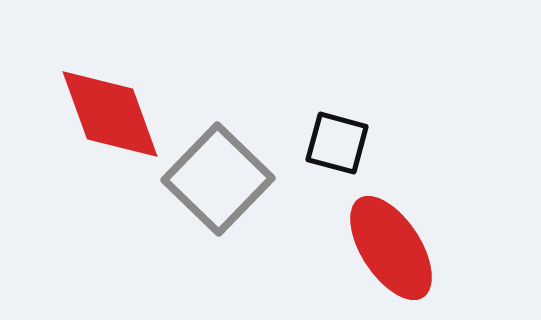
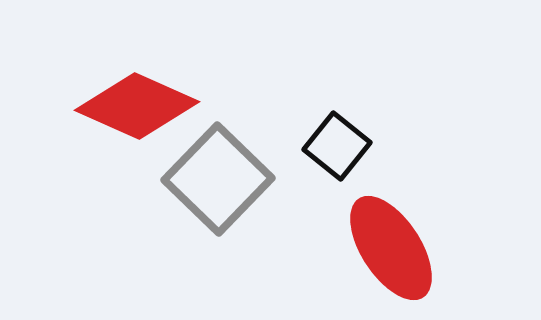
red diamond: moved 27 px right, 8 px up; rotated 46 degrees counterclockwise
black square: moved 3 px down; rotated 24 degrees clockwise
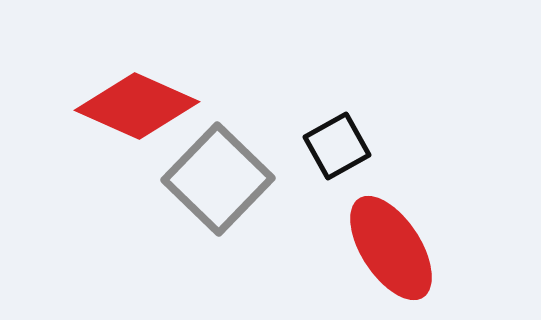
black square: rotated 22 degrees clockwise
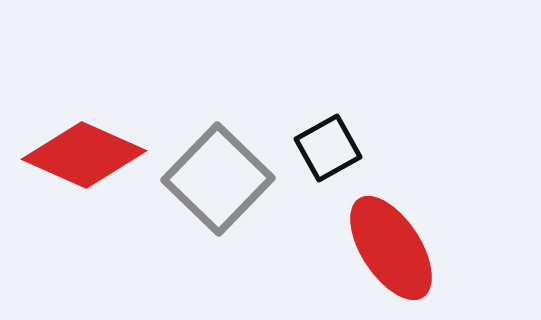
red diamond: moved 53 px left, 49 px down
black square: moved 9 px left, 2 px down
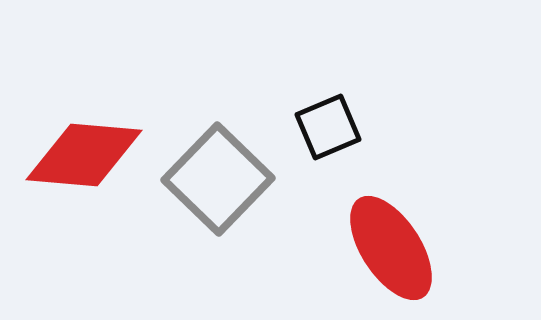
black square: moved 21 px up; rotated 6 degrees clockwise
red diamond: rotated 19 degrees counterclockwise
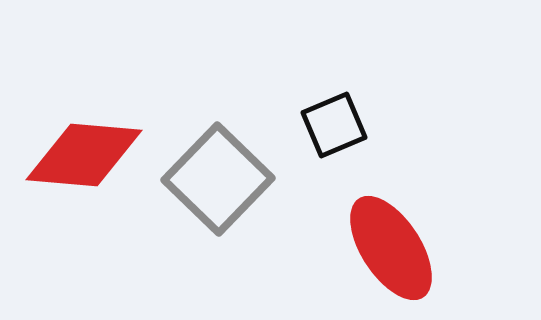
black square: moved 6 px right, 2 px up
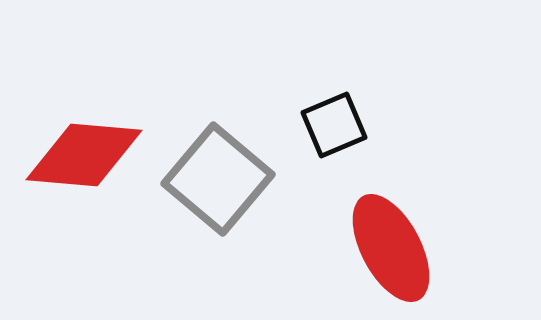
gray square: rotated 4 degrees counterclockwise
red ellipse: rotated 5 degrees clockwise
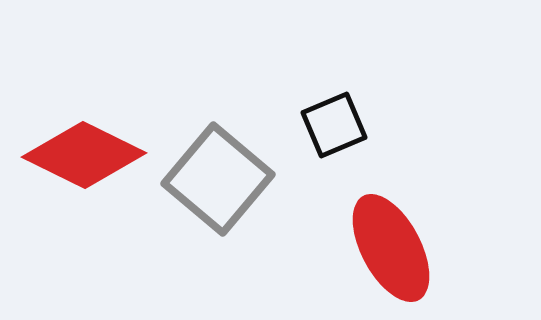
red diamond: rotated 21 degrees clockwise
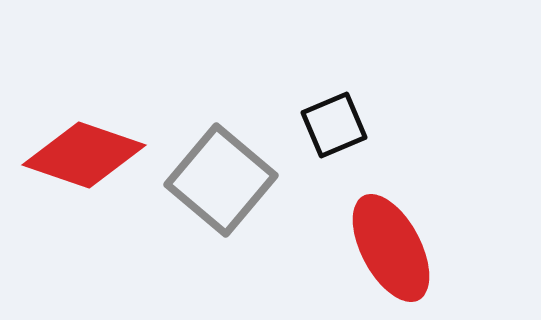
red diamond: rotated 7 degrees counterclockwise
gray square: moved 3 px right, 1 px down
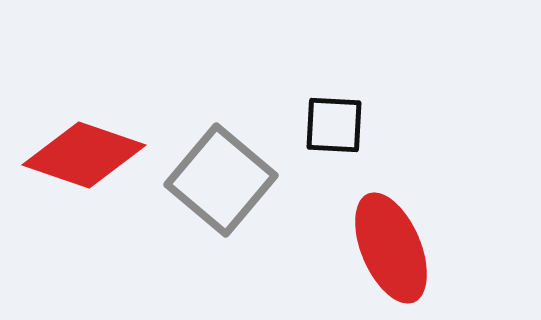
black square: rotated 26 degrees clockwise
red ellipse: rotated 5 degrees clockwise
